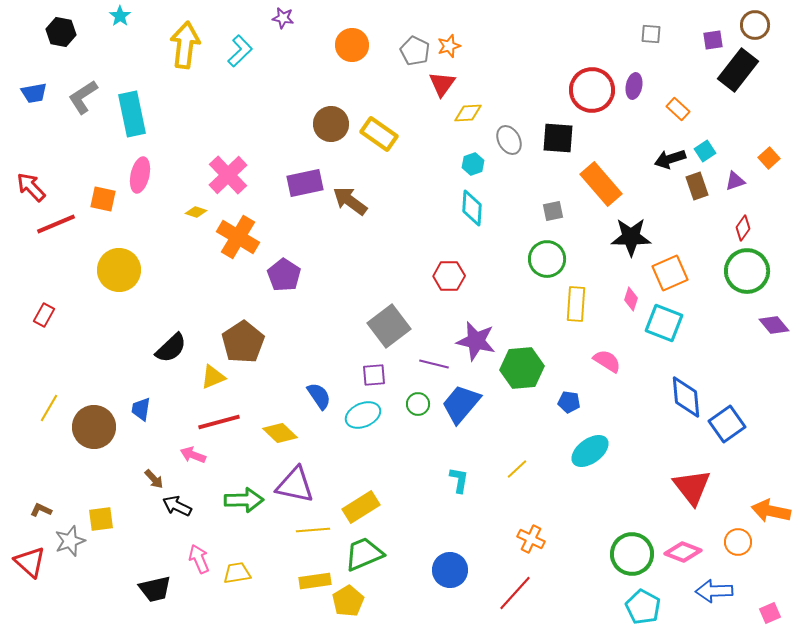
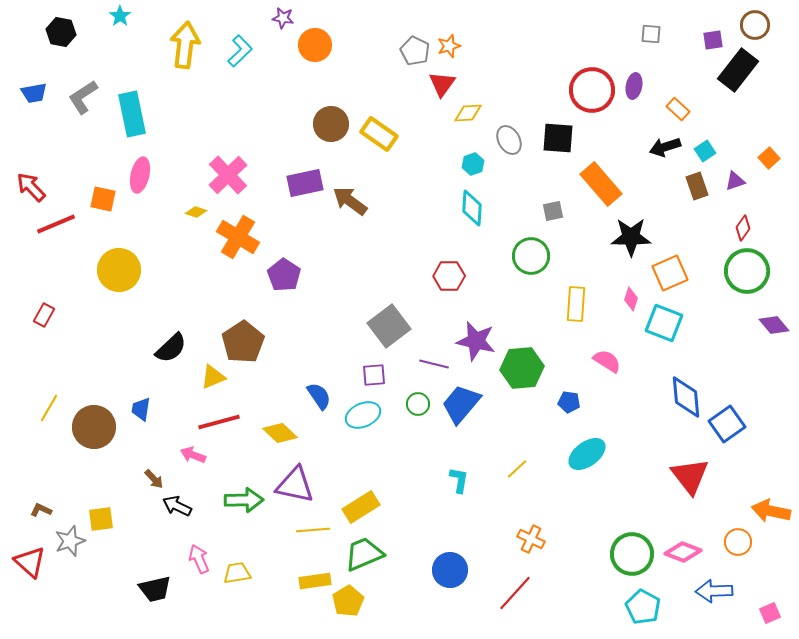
orange circle at (352, 45): moved 37 px left
black arrow at (670, 159): moved 5 px left, 12 px up
green circle at (547, 259): moved 16 px left, 3 px up
cyan ellipse at (590, 451): moved 3 px left, 3 px down
red triangle at (692, 487): moved 2 px left, 11 px up
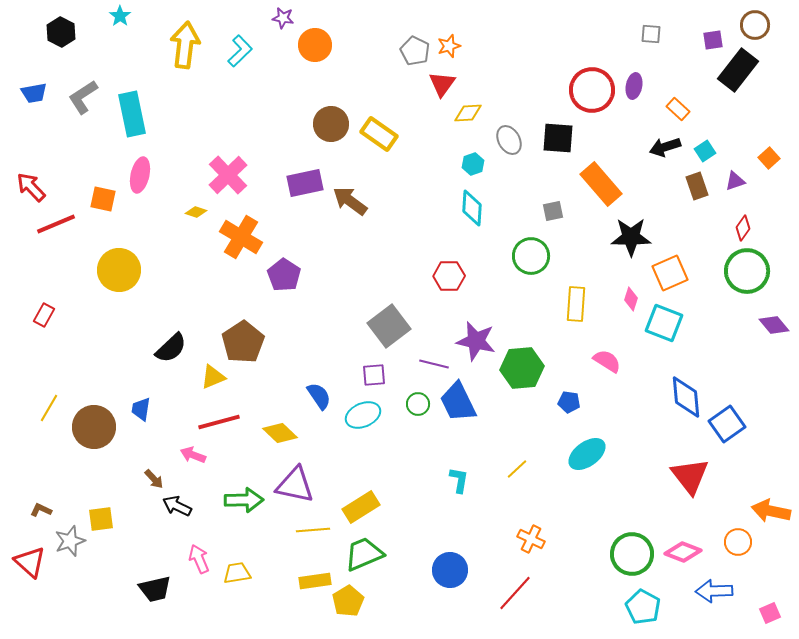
black hexagon at (61, 32): rotated 16 degrees clockwise
orange cross at (238, 237): moved 3 px right
blue trapezoid at (461, 404): moved 3 px left, 2 px up; rotated 66 degrees counterclockwise
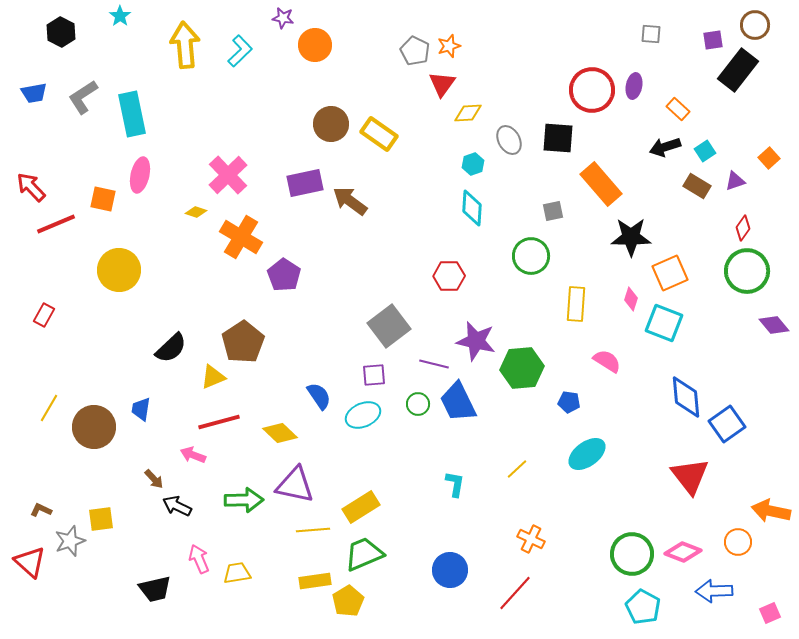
yellow arrow at (185, 45): rotated 12 degrees counterclockwise
brown rectangle at (697, 186): rotated 40 degrees counterclockwise
cyan L-shape at (459, 480): moved 4 px left, 4 px down
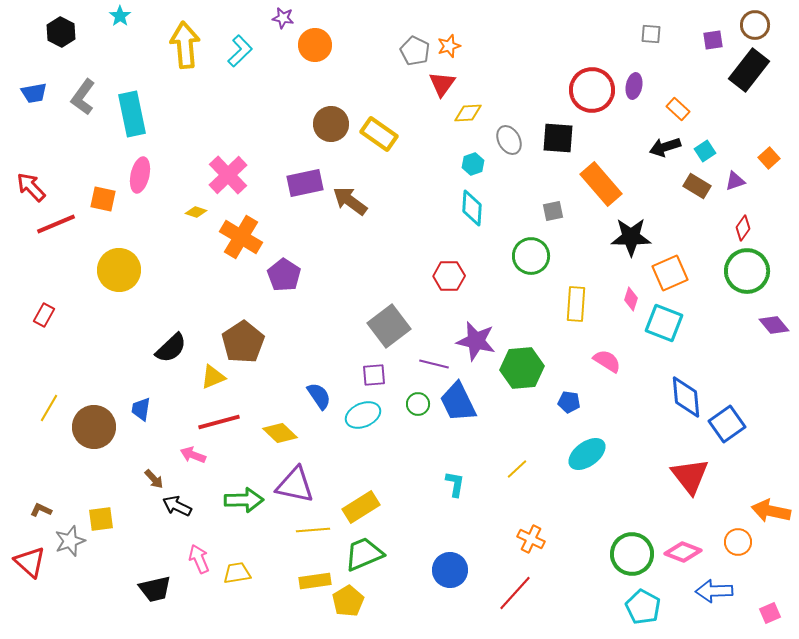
black rectangle at (738, 70): moved 11 px right
gray L-shape at (83, 97): rotated 21 degrees counterclockwise
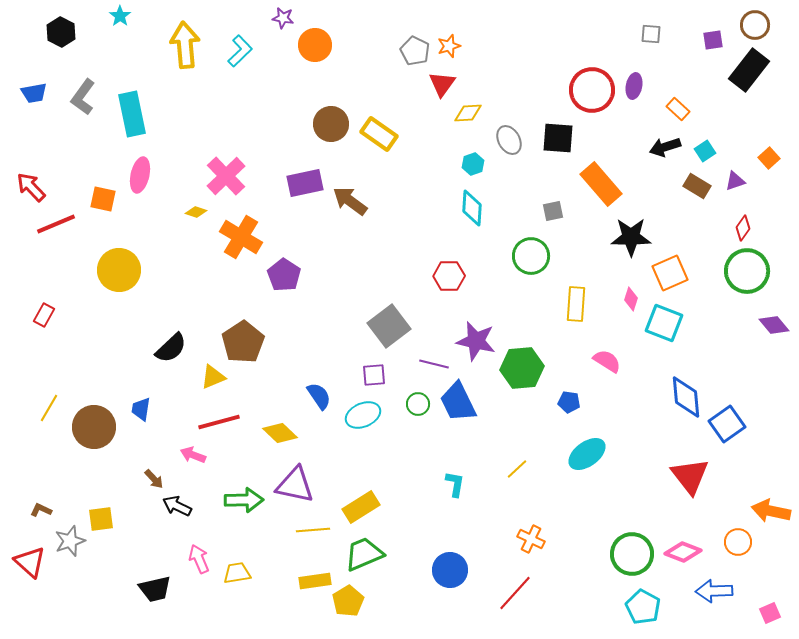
pink cross at (228, 175): moved 2 px left, 1 px down
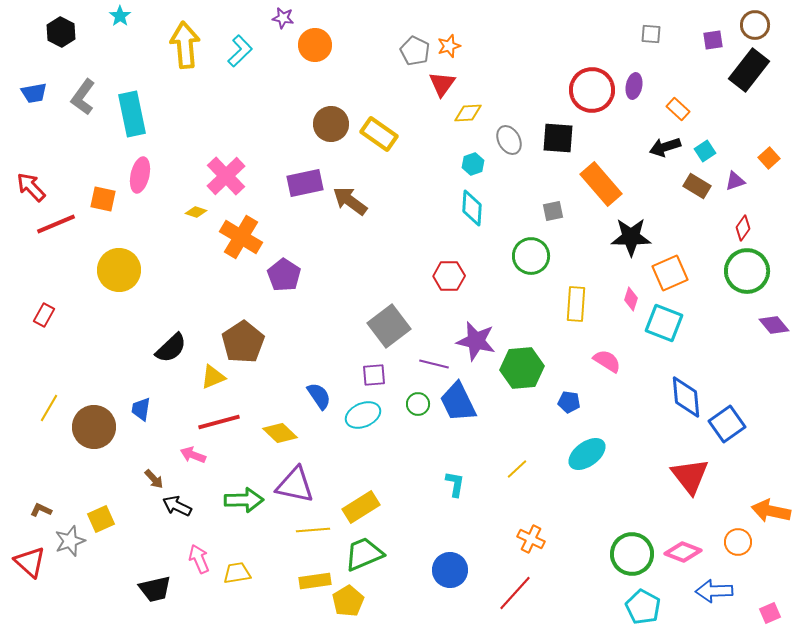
yellow square at (101, 519): rotated 16 degrees counterclockwise
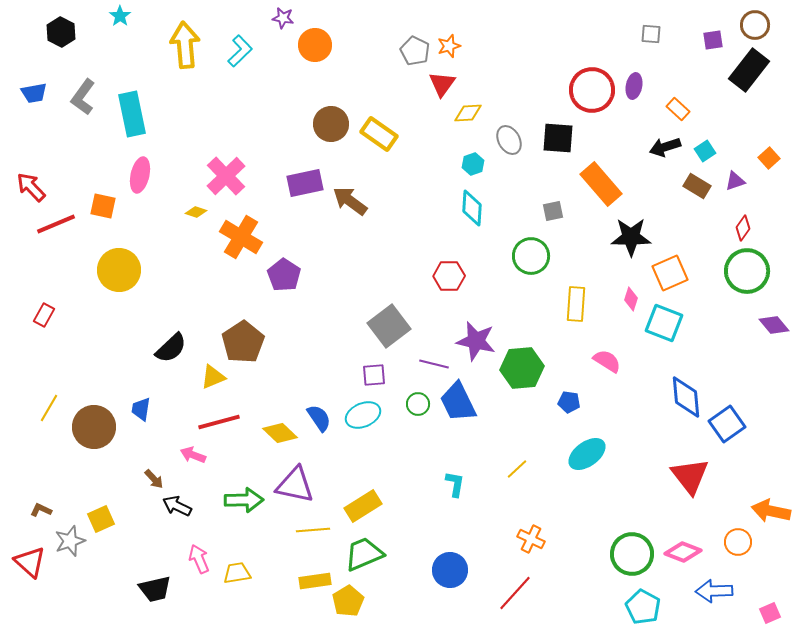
orange square at (103, 199): moved 7 px down
blue semicircle at (319, 396): moved 22 px down
yellow rectangle at (361, 507): moved 2 px right, 1 px up
